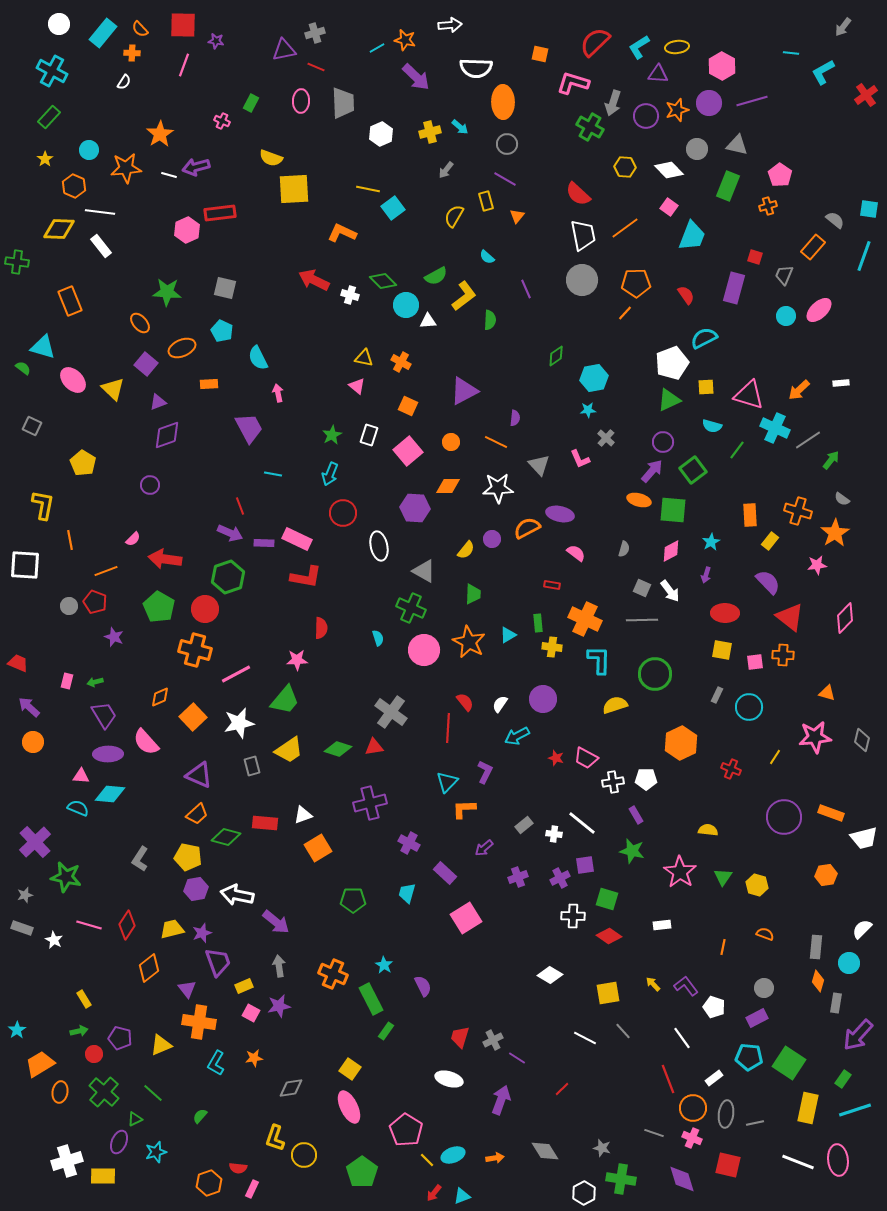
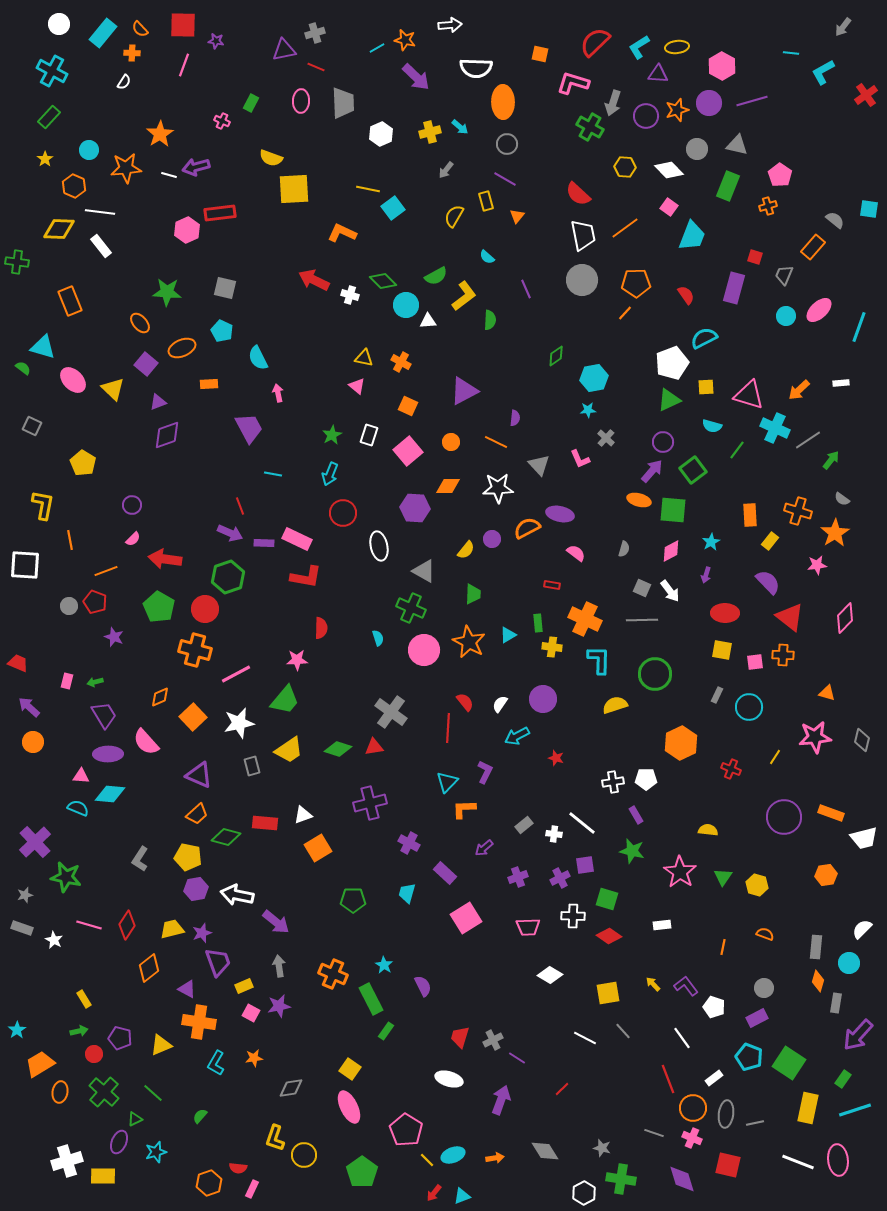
cyan line at (864, 256): moved 5 px left, 71 px down
purple circle at (150, 485): moved 18 px left, 20 px down
pink trapezoid at (586, 758): moved 58 px left, 169 px down; rotated 30 degrees counterclockwise
purple triangle at (187, 989): rotated 24 degrees counterclockwise
cyan pentagon at (749, 1057): rotated 16 degrees clockwise
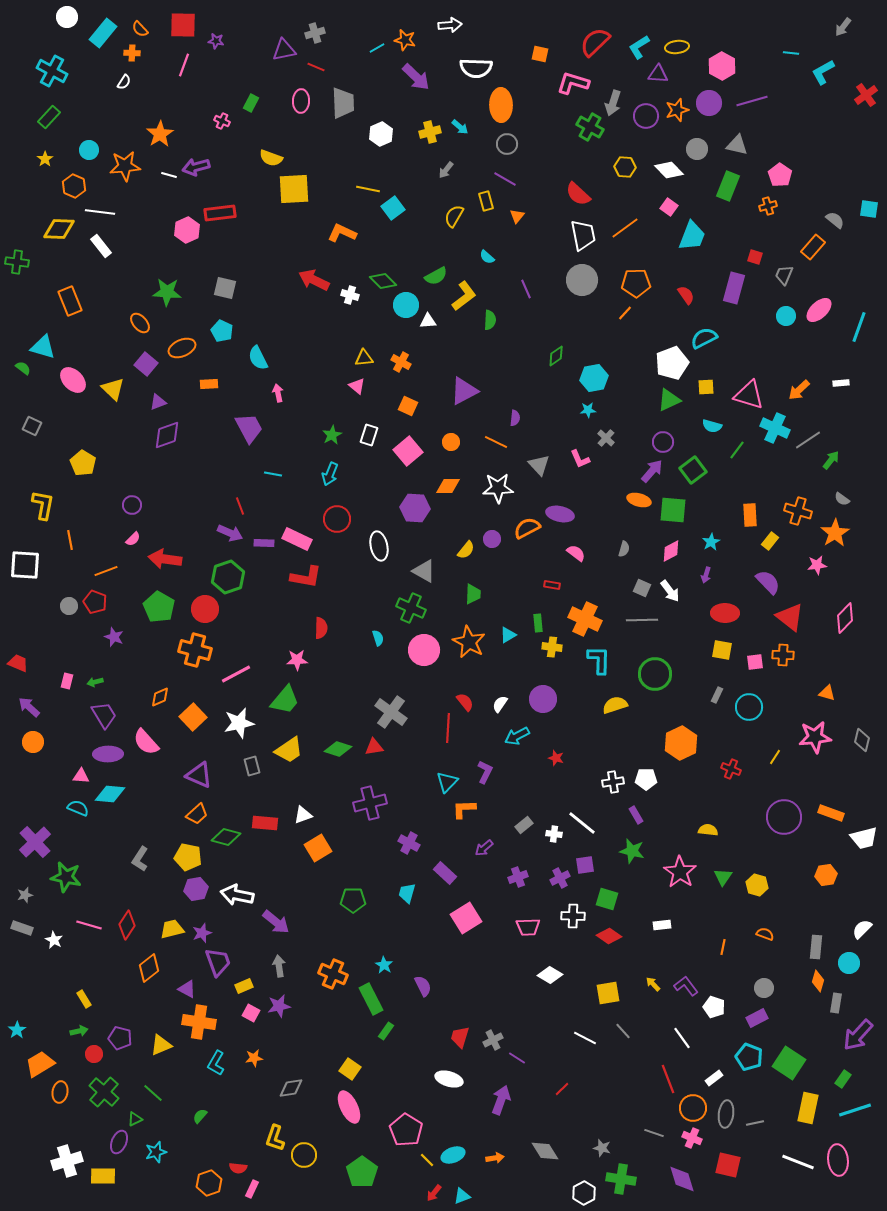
white circle at (59, 24): moved 8 px right, 7 px up
orange ellipse at (503, 102): moved 2 px left, 3 px down
orange star at (126, 168): moved 1 px left, 2 px up
yellow triangle at (364, 358): rotated 18 degrees counterclockwise
red circle at (343, 513): moved 6 px left, 6 px down
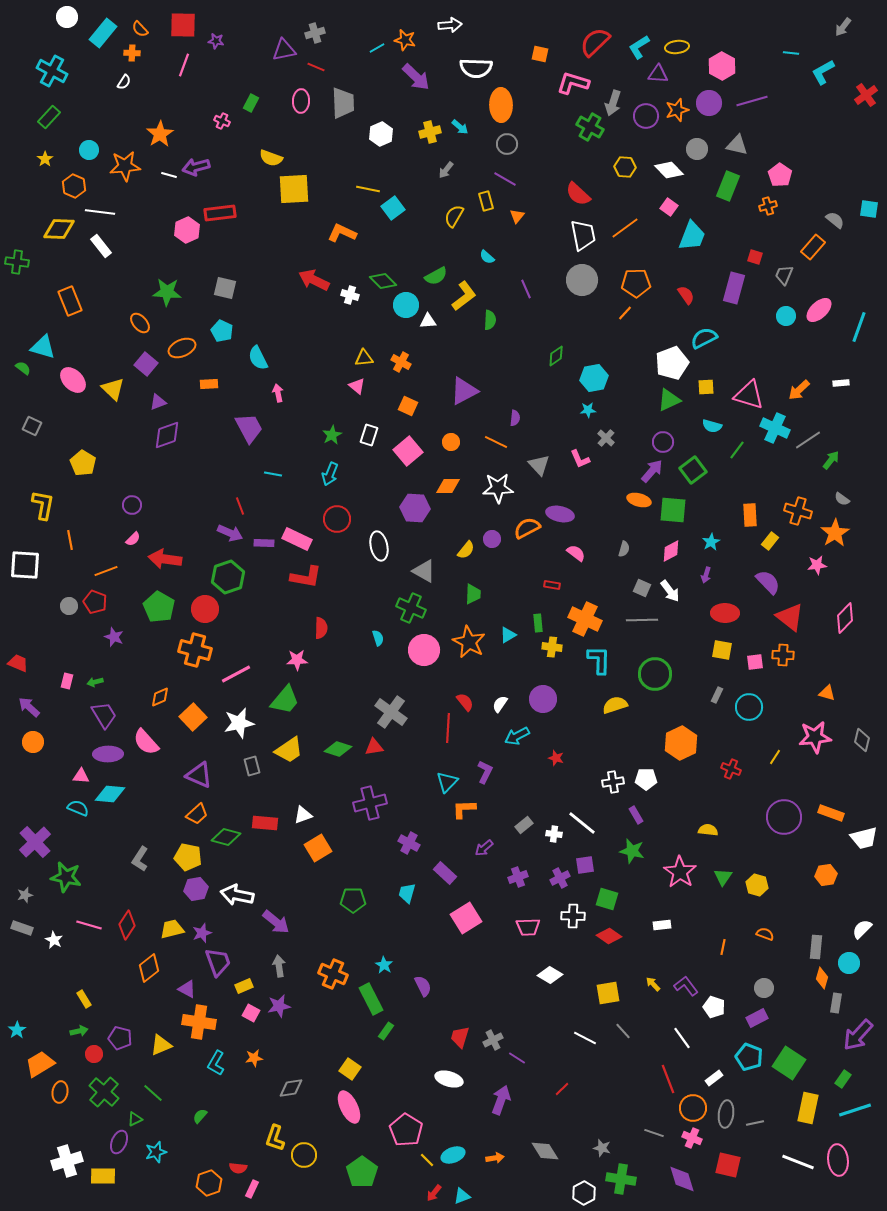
orange diamond at (818, 981): moved 4 px right, 3 px up
